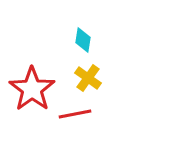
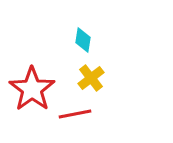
yellow cross: moved 3 px right; rotated 16 degrees clockwise
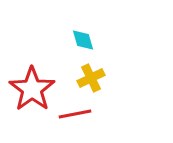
cyan diamond: rotated 25 degrees counterclockwise
yellow cross: rotated 12 degrees clockwise
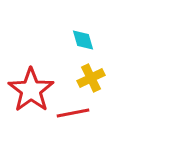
red star: moved 1 px left, 1 px down
red line: moved 2 px left, 1 px up
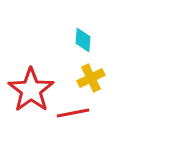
cyan diamond: rotated 20 degrees clockwise
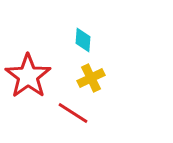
red star: moved 3 px left, 14 px up
red line: rotated 44 degrees clockwise
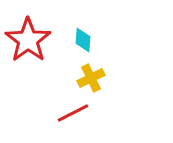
red star: moved 36 px up
red line: rotated 60 degrees counterclockwise
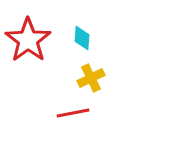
cyan diamond: moved 1 px left, 2 px up
red line: rotated 16 degrees clockwise
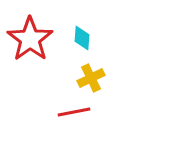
red star: moved 2 px right, 1 px up
red line: moved 1 px right, 1 px up
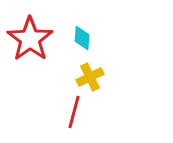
yellow cross: moved 1 px left, 1 px up
red line: rotated 64 degrees counterclockwise
